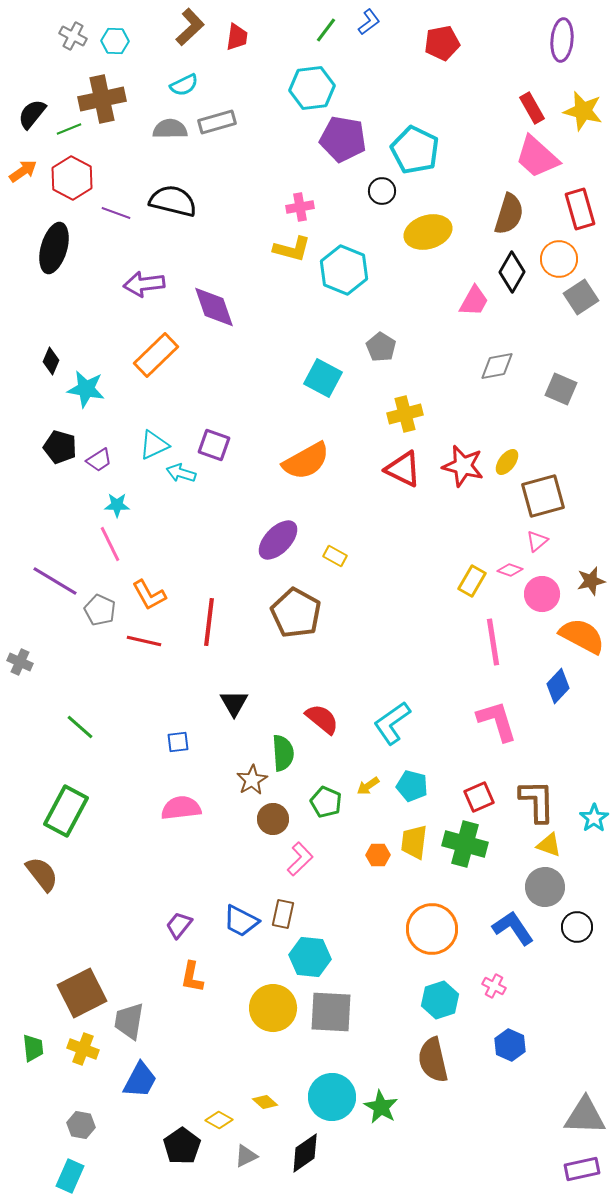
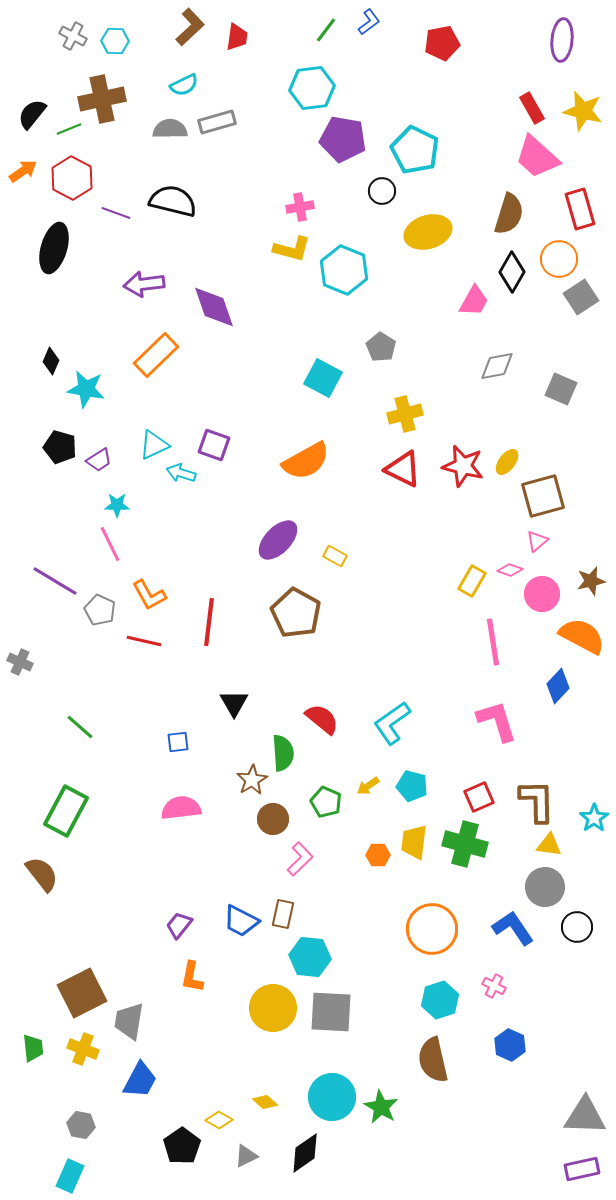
yellow triangle at (549, 845): rotated 12 degrees counterclockwise
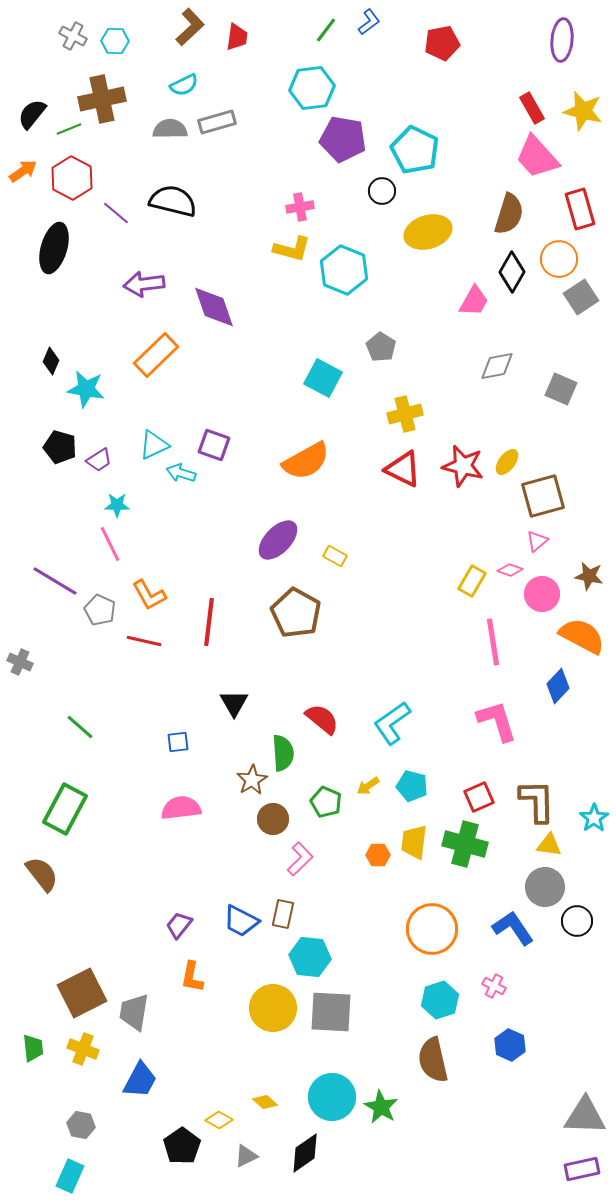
pink trapezoid at (537, 157): rotated 6 degrees clockwise
purple line at (116, 213): rotated 20 degrees clockwise
brown star at (591, 581): moved 2 px left, 5 px up; rotated 24 degrees clockwise
green rectangle at (66, 811): moved 1 px left, 2 px up
black circle at (577, 927): moved 6 px up
gray trapezoid at (129, 1021): moved 5 px right, 9 px up
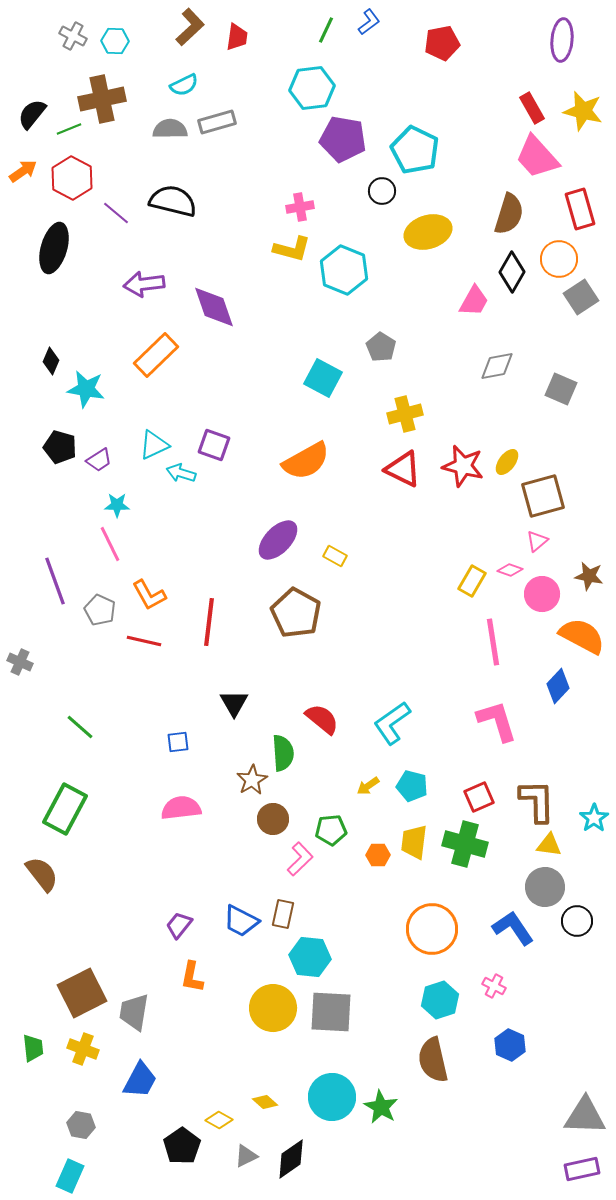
green line at (326, 30): rotated 12 degrees counterclockwise
purple line at (55, 581): rotated 39 degrees clockwise
green pentagon at (326, 802): moved 5 px right, 28 px down; rotated 28 degrees counterclockwise
black diamond at (305, 1153): moved 14 px left, 6 px down
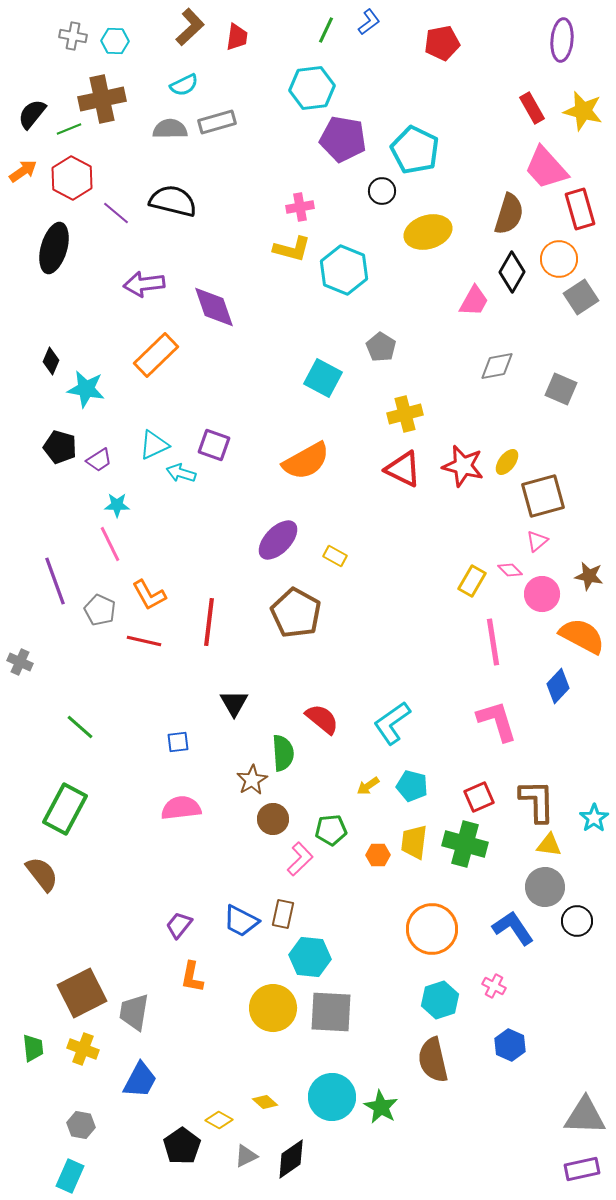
gray cross at (73, 36): rotated 16 degrees counterclockwise
pink trapezoid at (537, 157): moved 9 px right, 11 px down
pink diamond at (510, 570): rotated 25 degrees clockwise
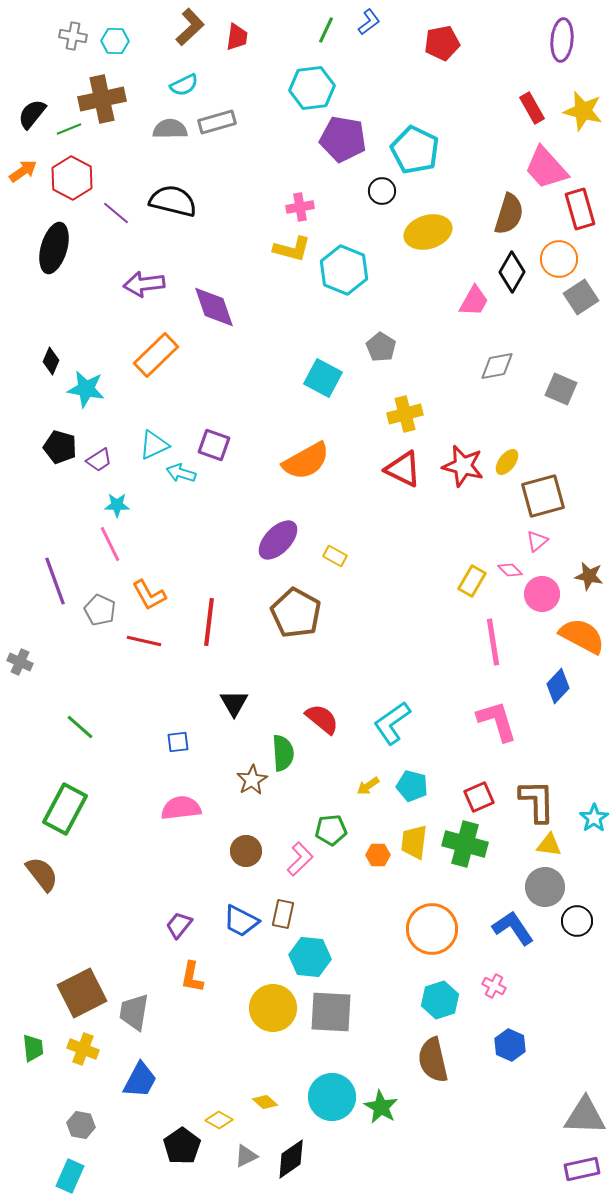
brown circle at (273, 819): moved 27 px left, 32 px down
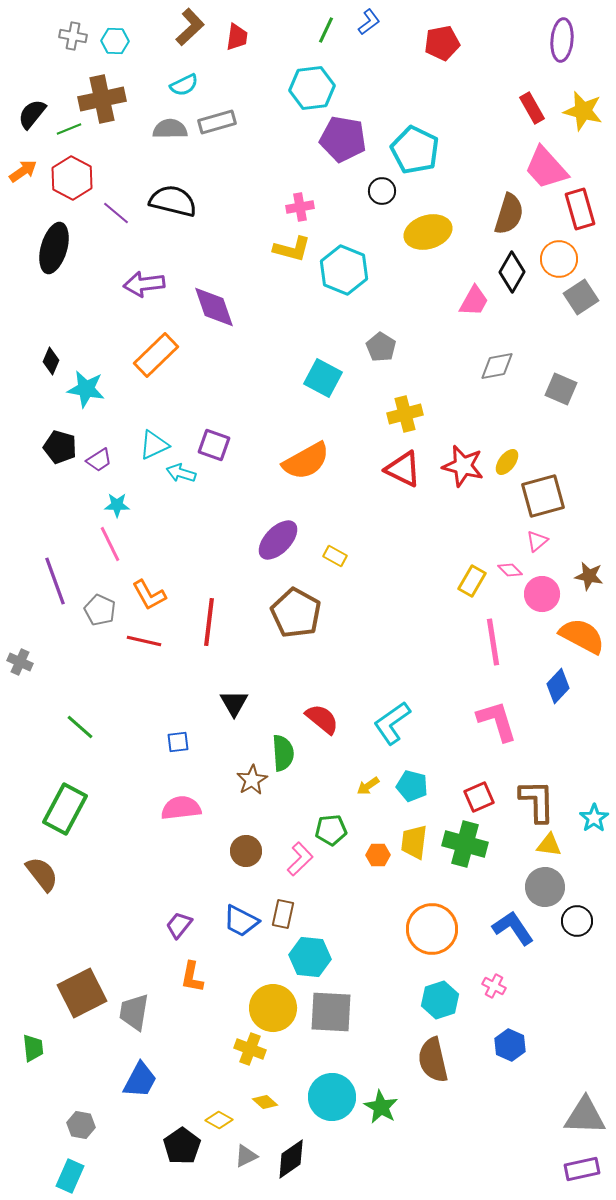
yellow cross at (83, 1049): moved 167 px right
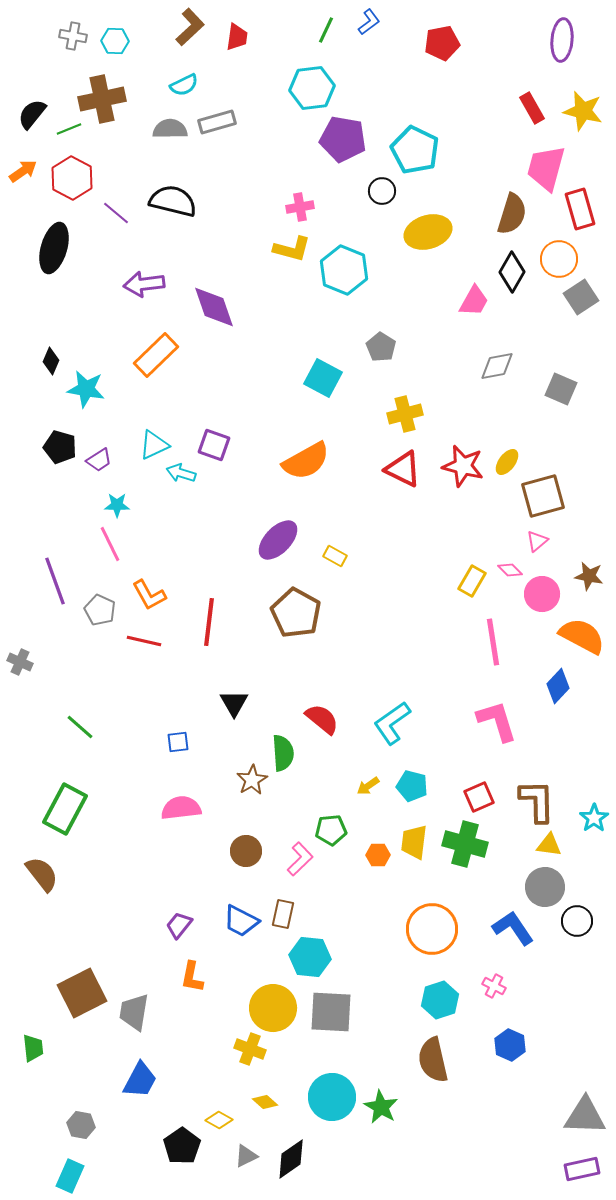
pink trapezoid at (546, 168): rotated 57 degrees clockwise
brown semicircle at (509, 214): moved 3 px right
